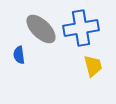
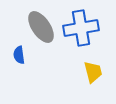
gray ellipse: moved 2 px up; rotated 12 degrees clockwise
yellow trapezoid: moved 6 px down
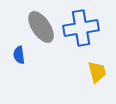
yellow trapezoid: moved 4 px right
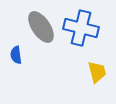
blue cross: rotated 24 degrees clockwise
blue semicircle: moved 3 px left
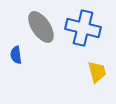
blue cross: moved 2 px right
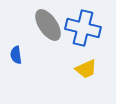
gray ellipse: moved 7 px right, 2 px up
yellow trapezoid: moved 11 px left, 3 px up; rotated 80 degrees clockwise
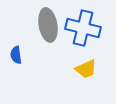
gray ellipse: rotated 24 degrees clockwise
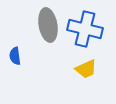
blue cross: moved 2 px right, 1 px down
blue semicircle: moved 1 px left, 1 px down
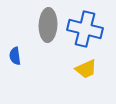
gray ellipse: rotated 12 degrees clockwise
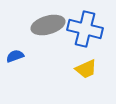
gray ellipse: rotated 72 degrees clockwise
blue semicircle: rotated 78 degrees clockwise
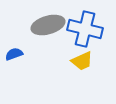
blue semicircle: moved 1 px left, 2 px up
yellow trapezoid: moved 4 px left, 8 px up
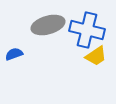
blue cross: moved 2 px right, 1 px down
yellow trapezoid: moved 14 px right, 5 px up; rotated 10 degrees counterclockwise
